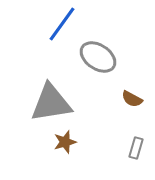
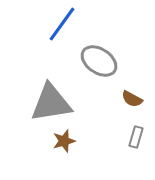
gray ellipse: moved 1 px right, 4 px down
brown star: moved 1 px left, 1 px up
gray rectangle: moved 11 px up
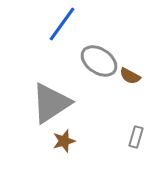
brown semicircle: moved 2 px left, 23 px up
gray triangle: rotated 24 degrees counterclockwise
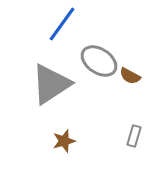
gray triangle: moved 19 px up
gray rectangle: moved 2 px left, 1 px up
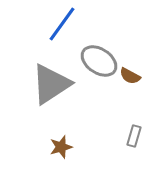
brown star: moved 3 px left, 6 px down
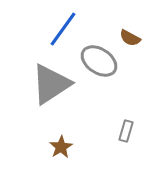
blue line: moved 1 px right, 5 px down
brown semicircle: moved 38 px up
gray rectangle: moved 8 px left, 5 px up
brown star: rotated 15 degrees counterclockwise
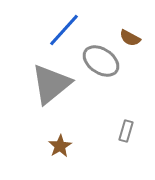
blue line: moved 1 px right, 1 px down; rotated 6 degrees clockwise
gray ellipse: moved 2 px right
gray triangle: rotated 6 degrees counterclockwise
brown star: moved 1 px left, 1 px up
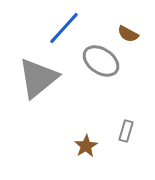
blue line: moved 2 px up
brown semicircle: moved 2 px left, 4 px up
gray triangle: moved 13 px left, 6 px up
brown star: moved 26 px right
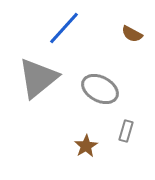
brown semicircle: moved 4 px right
gray ellipse: moved 1 px left, 28 px down; rotated 6 degrees counterclockwise
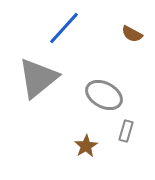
gray ellipse: moved 4 px right, 6 px down
